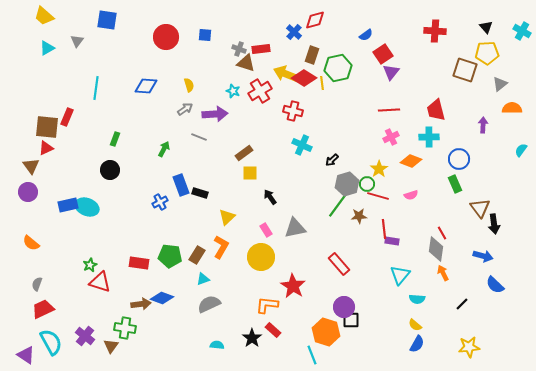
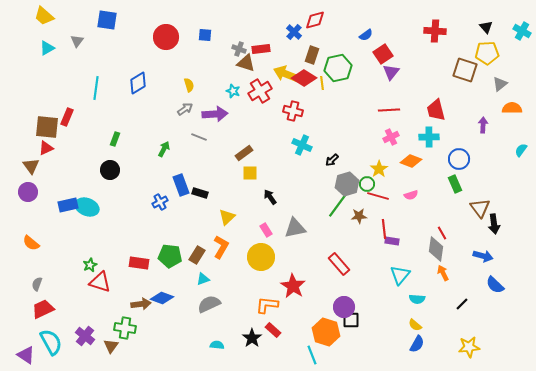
blue diamond at (146, 86): moved 8 px left, 3 px up; rotated 35 degrees counterclockwise
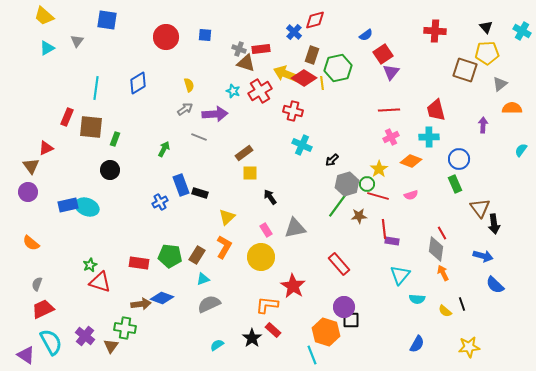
brown square at (47, 127): moved 44 px right
orange L-shape at (221, 247): moved 3 px right
black line at (462, 304): rotated 64 degrees counterclockwise
yellow semicircle at (415, 325): moved 30 px right, 14 px up
cyan semicircle at (217, 345): rotated 40 degrees counterclockwise
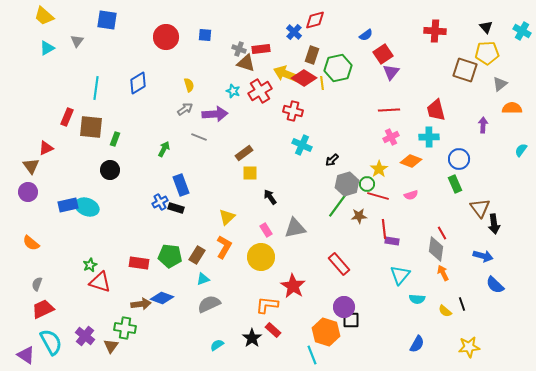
black rectangle at (200, 193): moved 24 px left, 15 px down
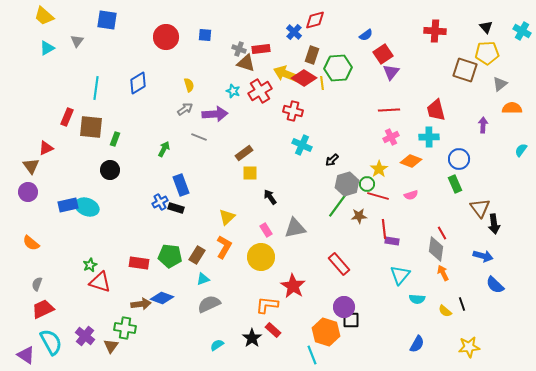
green hexagon at (338, 68): rotated 8 degrees clockwise
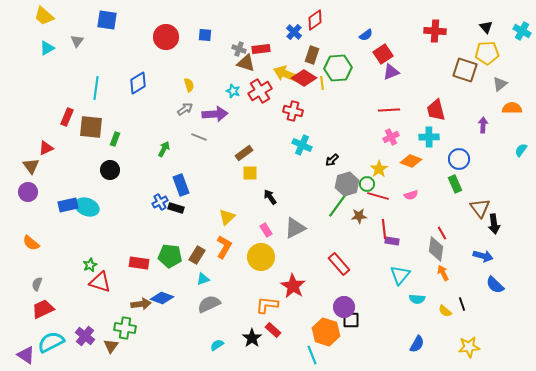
red diamond at (315, 20): rotated 20 degrees counterclockwise
purple triangle at (391, 72): rotated 30 degrees clockwise
gray triangle at (295, 228): rotated 15 degrees counterclockwise
cyan semicircle at (51, 342): rotated 88 degrees counterclockwise
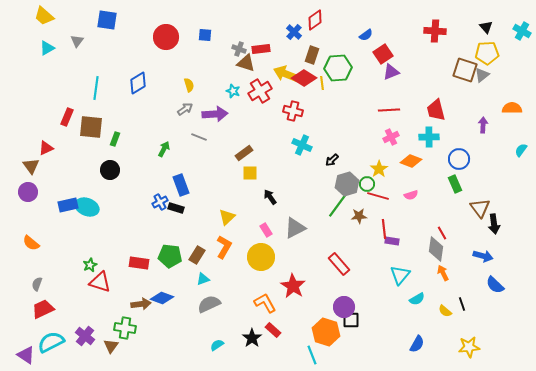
gray triangle at (500, 84): moved 18 px left, 9 px up
cyan semicircle at (417, 299): rotated 35 degrees counterclockwise
orange L-shape at (267, 305): moved 2 px left, 2 px up; rotated 55 degrees clockwise
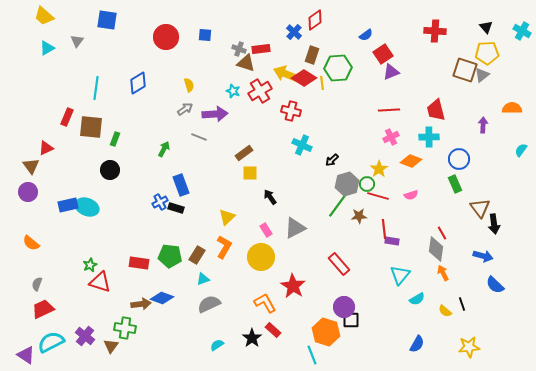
red cross at (293, 111): moved 2 px left
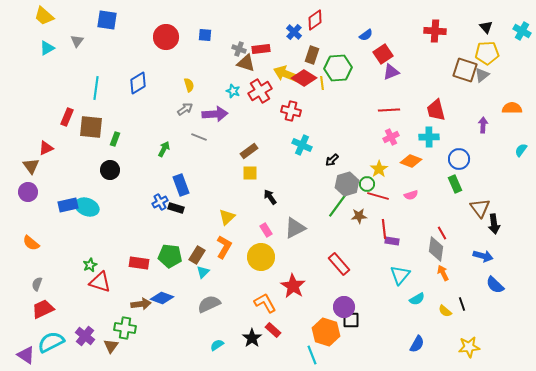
brown rectangle at (244, 153): moved 5 px right, 2 px up
cyan triangle at (203, 279): moved 7 px up; rotated 24 degrees counterclockwise
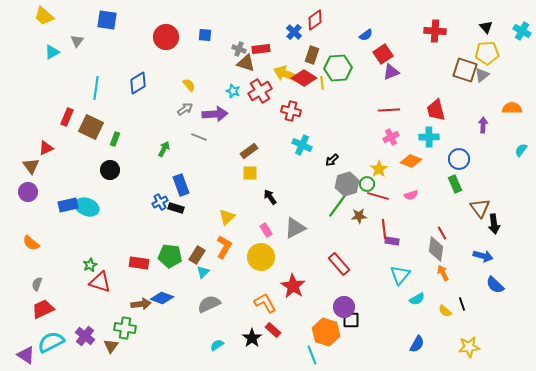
cyan triangle at (47, 48): moved 5 px right, 4 px down
yellow semicircle at (189, 85): rotated 24 degrees counterclockwise
brown square at (91, 127): rotated 20 degrees clockwise
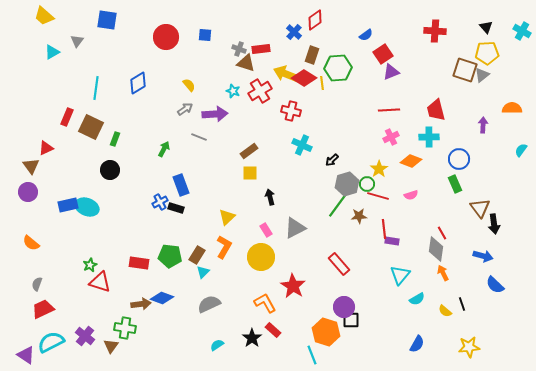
black arrow at (270, 197): rotated 21 degrees clockwise
